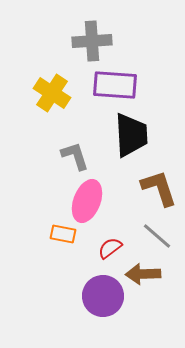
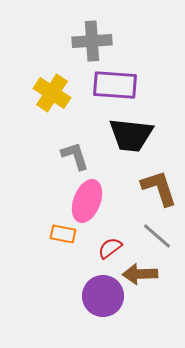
black trapezoid: rotated 99 degrees clockwise
brown arrow: moved 3 px left
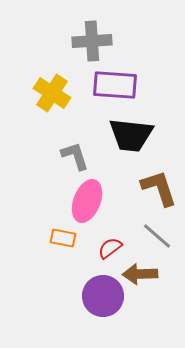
orange rectangle: moved 4 px down
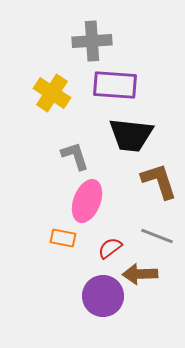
brown L-shape: moved 7 px up
gray line: rotated 20 degrees counterclockwise
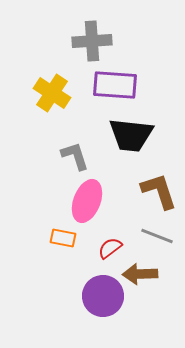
brown L-shape: moved 10 px down
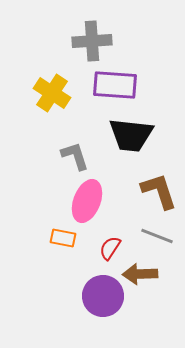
red semicircle: rotated 20 degrees counterclockwise
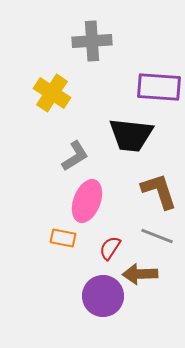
purple rectangle: moved 44 px right, 2 px down
gray L-shape: rotated 76 degrees clockwise
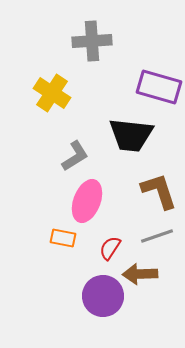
purple rectangle: rotated 12 degrees clockwise
gray line: rotated 40 degrees counterclockwise
